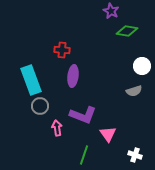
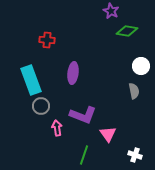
red cross: moved 15 px left, 10 px up
white circle: moved 1 px left
purple ellipse: moved 3 px up
gray semicircle: rotated 84 degrees counterclockwise
gray circle: moved 1 px right
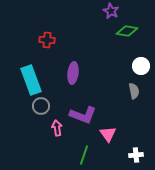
white cross: moved 1 px right; rotated 24 degrees counterclockwise
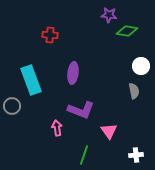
purple star: moved 2 px left, 4 px down; rotated 21 degrees counterclockwise
red cross: moved 3 px right, 5 px up
gray circle: moved 29 px left
purple L-shape: moved 2 px left, 5 px up
pink triangle: moved 1 px right, 3 px up
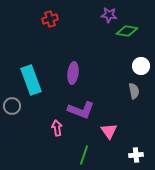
red cross: moved 16 px up; rotated 21 degrees counterclockwise
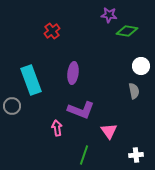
red cross: moved 2 px right, 12 px down; rotated 21 degrees counterclockwise
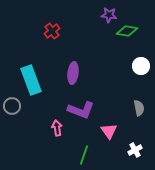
gray semicircle: moved 5 px right, 17 px down
white cross: moved 1 px left, 5 px up; rotated 24 degrees counterclockwise
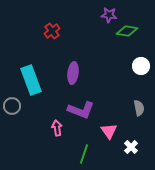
white cross: moved 4 px left, 3 px up; rotated 16 degrees counterclockwise
green line: moved 1 px up
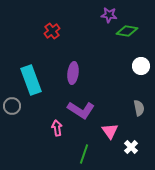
purple L-shape: rotated 12 degrees clockwise
pink triangle: moved 1 px right
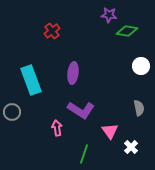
gray circle: moved 6 px down
